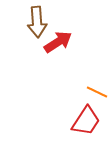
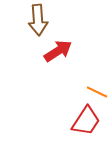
brown arrow: moved 1 px right, 2 px up
red arrow: moved 9 px down
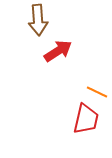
red trapezoid: moved 2 px up; rotated 20 degrees counterclockwise
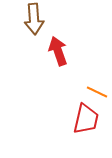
brown arrow: moved 4 px left, 1 px up
red arrow: rotated 76 degrees counterclockwise
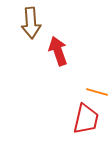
brown arrow: moved 3 px left, 4 px down
orange line: rotated 10 degrees counterclockwise
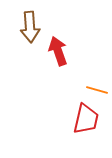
brown arrow: moved 1 px left, 4 px down
orange line: moved 2 px up
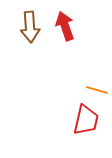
red arrow: moved 7 px right, 25 px up
red trapezoid: moved 1 px down
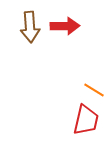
red arrow: rotated 108 degrees clockwise
orange line: moved 3 px left; rotated 15 degrees clockwise
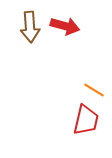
red arrow: rotated 16 degrees clockwise
